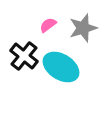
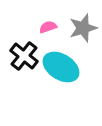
pink semicircle: moved 2 px down; rotated 18 degrees clockwise
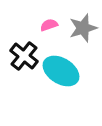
pink semicircle: moved 1 px right, 2 px up
cyan ellipse: moved 4 px down
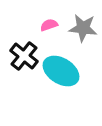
gray star: rotated 24 degrees clockwise
